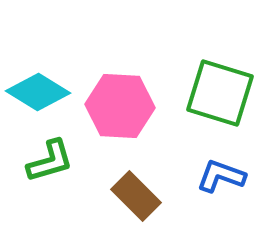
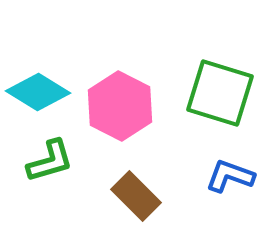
pink hexagon: rotated 24 degrees clockwise
blue L-shape: moved 9 px right
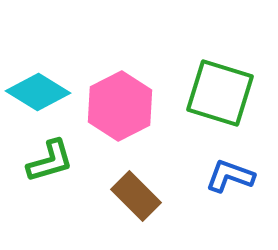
pink hexagon: rotated 6 degrees clockwise
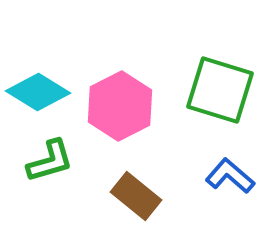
green square: moved 3 px up
blue L-shape: rotated 21 degrees clockwise
brown rectangle: rotated 6 degrees counterclockwise
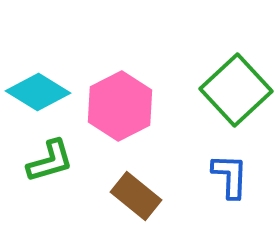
green square: moved 16 px right; rotated 30 degrees clockwise
blue L-shape: rotated 51 degrees clockwise
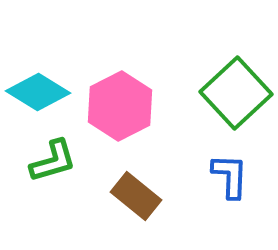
green square: moved 3 px down
green L-shape: moved 3 px right
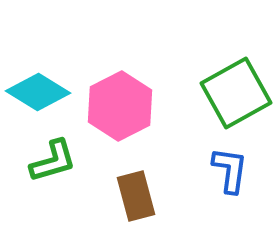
green square: rotated 14 degrees clockwise
blue L-shape: moved 6 px up; rotated 6 degrees clockwise
brown rectangle: rotated 36 degrees clockwise
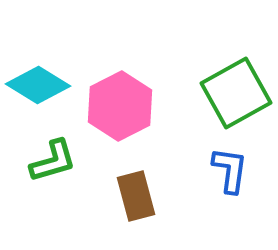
cyan diamond: moved 7 px up
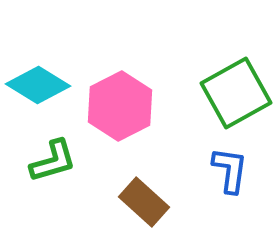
brown rectangle: moved 8 px right, 6 px down; rotated 33 degrees counterclockwise
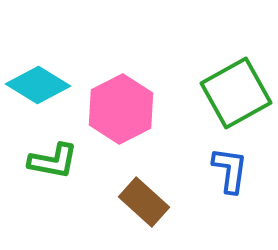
pink hexagon: moved 1 px right, 3 px down
green L-shape: rotated 27 degrees clockwise
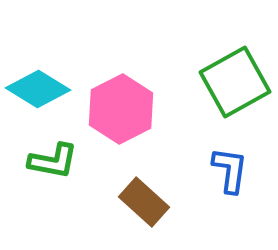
cyan diamond: moved 4 px down
green square: moved 1 px left, 11 px up
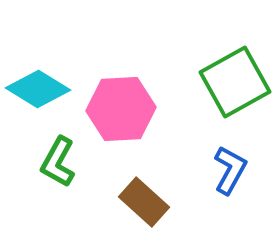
pink hexagon: rotated 24 degrees clockwise
green L-shape: moved 5 px right, 1 px down; rotated 108 degrees clockwise
blue L-shape: rotated 21 degrees clockwise
